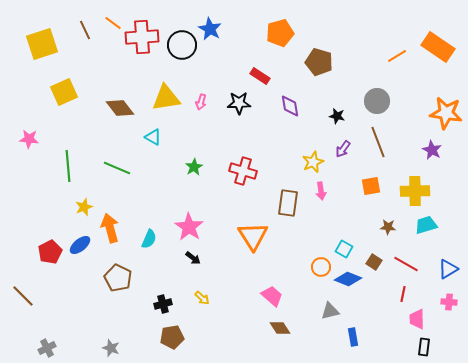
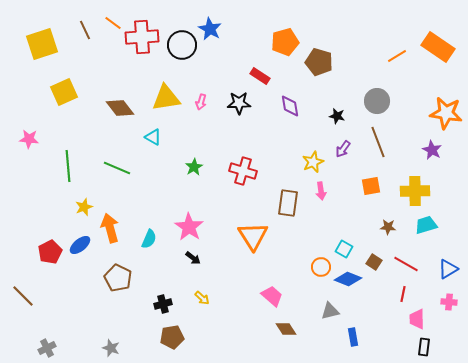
orange pentagon at (280, 33): moved 5 px right, 9 px down
brown diamond at (280, 328): moved 6 px right, 1 px down
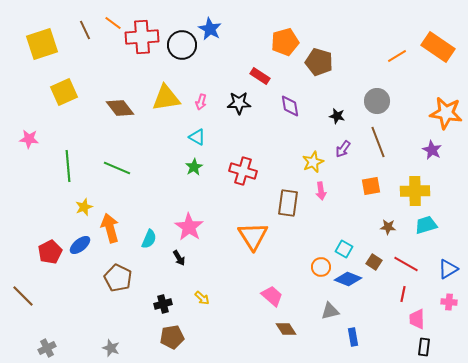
cyan triangle at (153, 137): moved 44 px right
black arrow at (193, 258): moved 14 px left; rotated 21 degrees clockwise
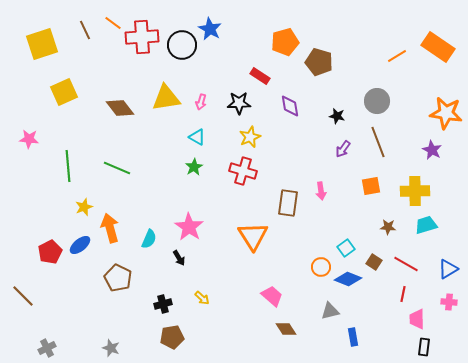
yellow star at (313, 162): moved 63 px left, 25 px up
cyan square at (344, 249): moved 2 px right, 1 px up; rotated 24 degrees clockwise
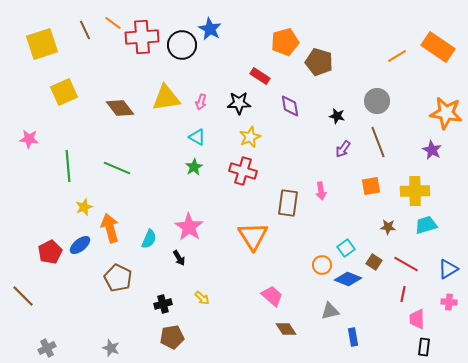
orange circle at (321, 267): moved 1 px right, 2 px up
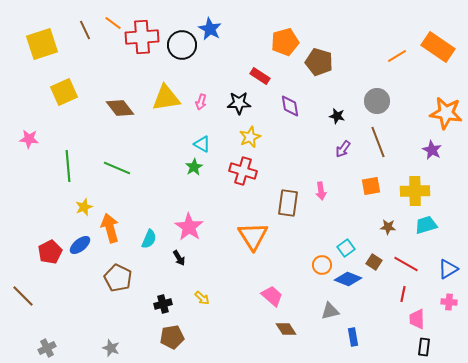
cyan triangle at (197, 137): moved 5 px right, 7 px down
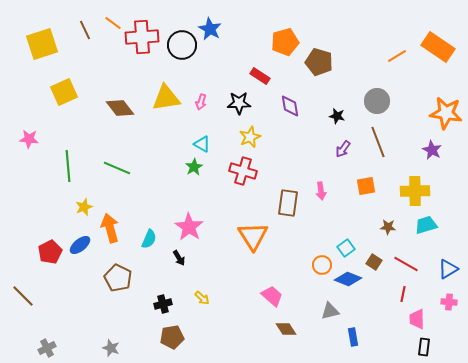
orange square at (371, 186): moved 5 px left
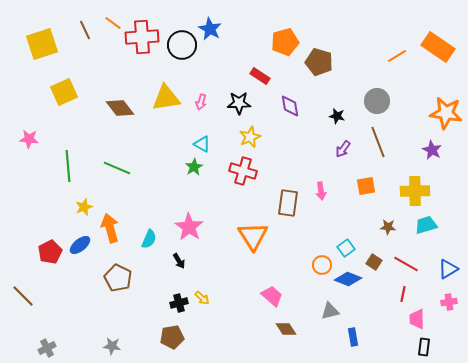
black arrow at (179, 258): moved 3 px down
pink cross at (449, 302): rotated 14 degrees counterclockwise
black cross at (163, 304): moved 16 px right, 1 px up
gray star at (111, 348): moved 1 px right, 2 px up; rotated 12 degrees counterclockwise
